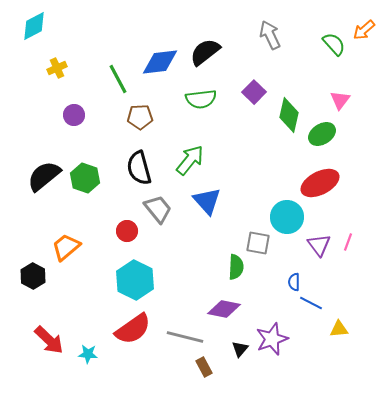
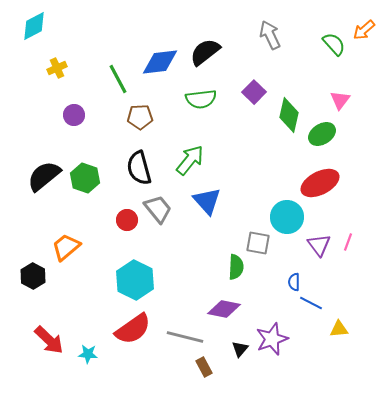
red circle at (127, 231): moved 11 px up
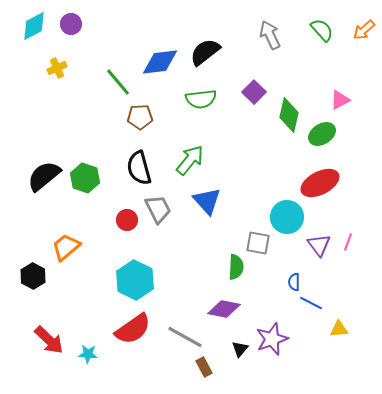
green semicircle at (334, 44): moved 12 px left, 14 px up
green line at (118, 79): moved 3 px down; rotated 12 degrees counterclockwise
pink triangle at (340, 100): rotated 25 degrees clockwise
purple circle at (74, 115): moved 3 px left, 91 px up
gray trapezoid at (158, 209): rotated 12 degrees clockwise
gray line at (185, 337): rotated 15 degrees clockwise
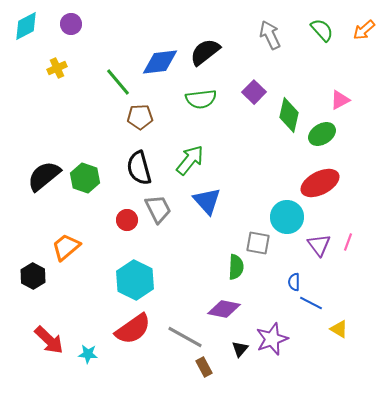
cyan diamond at (34, 26): moved 8 px left
yellow triangle at (339, 329): rotated 36 degrees clockwise
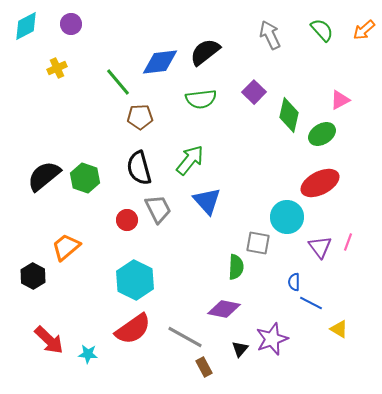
purple triangle at (319, 245): moved 1 px right, 2 px down
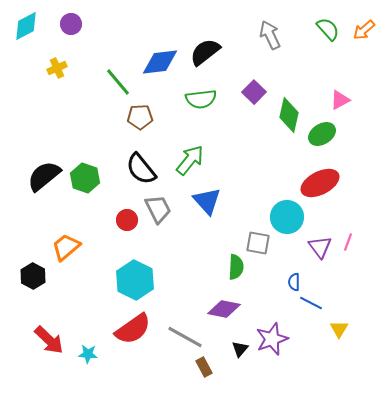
green semicircle at (322, 30): moved 6 px right, 1 px up
black semicircle at (139, 168): moved 2 px right, 1 px down; rotated 24 degrees counterclockwise
yellow triangle at (339, 329): rotated 30 degrees clockwise
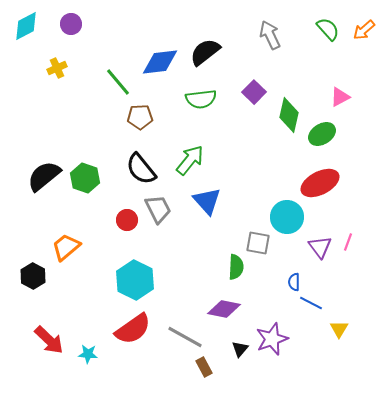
pink triangle at (340, 100): moved 3 px up
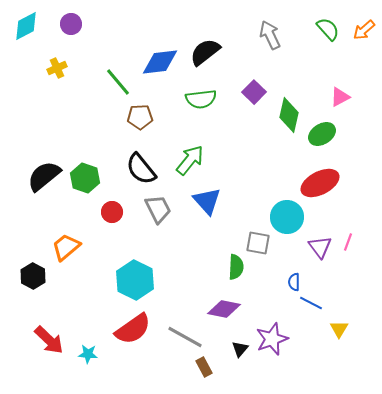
red circle at (127, 220): moved 15 px left, 8 px up
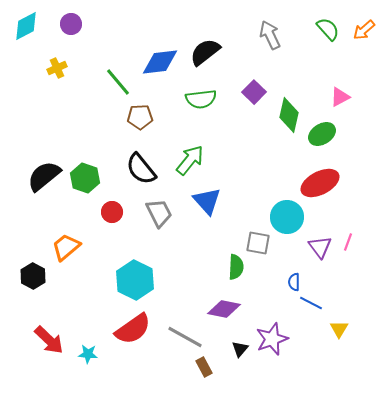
gray trapezoid at (158, 209): moved 1 px right, 4 px down
